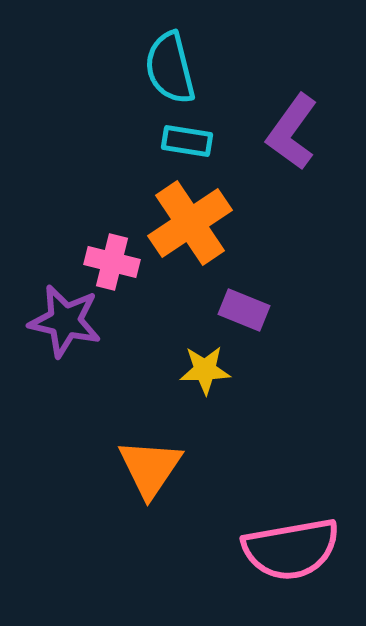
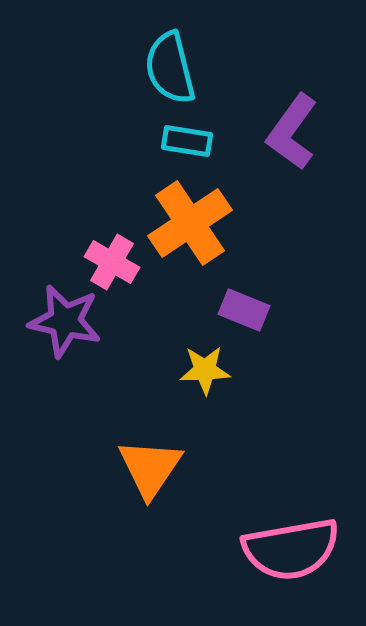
pink cross: rotated 16 degrees clockwise
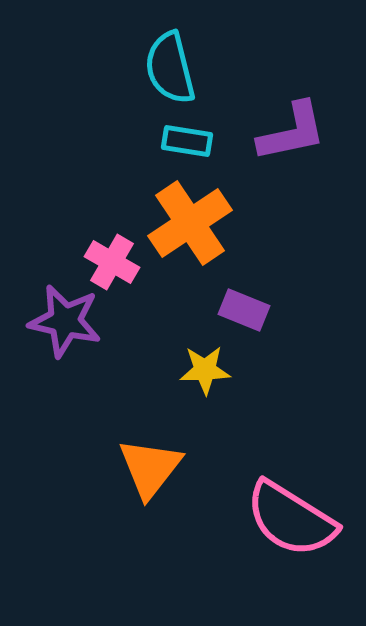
purple L-shape: rotated 138 degrees counterclockwise
orange triangle: rotated 4 degrees clockwise
pink semicircle: moved 30 px up; rotated 42 degrees clockwise
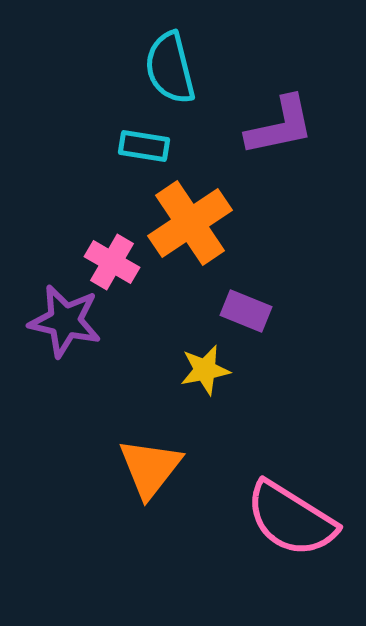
purple L-shape: moved 12 px left, 6 px up
cyan rectangle: moved 43 px left, 5 px down
purple rectangle: moved 2 px right, 1 px down
yellow star: rotated 9 degrees counterclockwise
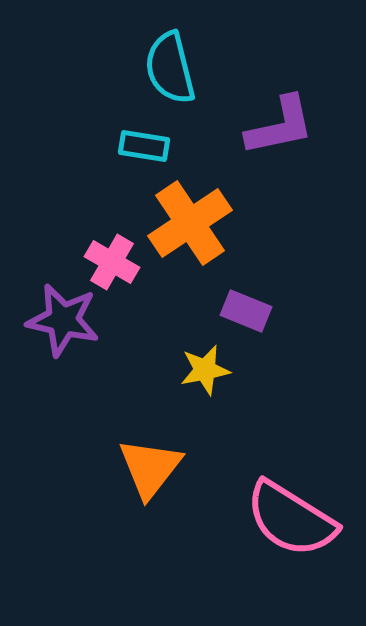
purple star: moved 2 px left, 1 px up
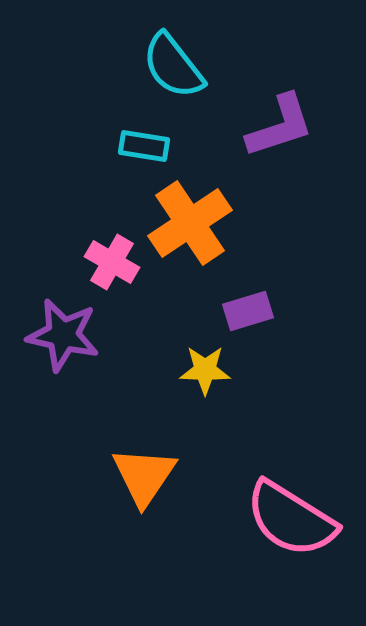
cyan semicircle: moved 3 px right, 2 px up; rotated 24 degrees counterclockwise
purple L-shape: rotated 6 degrees counterclockwise
purple rectangle: moved 2 px right; rotated 39 degrees counterclockwise
purple star: moved 15 px down
yellow star: rotated 12 degrees clockwise
orange triangle: moved 6 px left, 8 px down; rotated 4 degrees counterclockwise
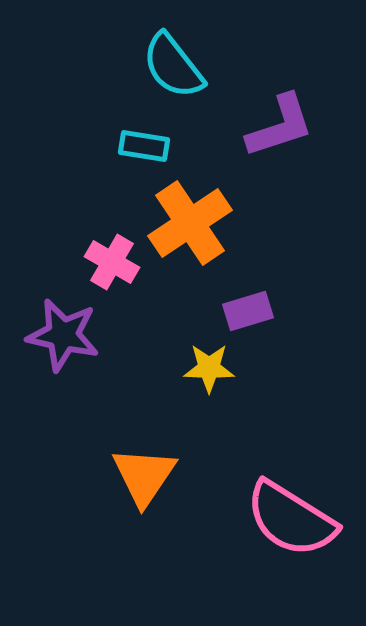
yellow star: moved 4 px right, 2 px up
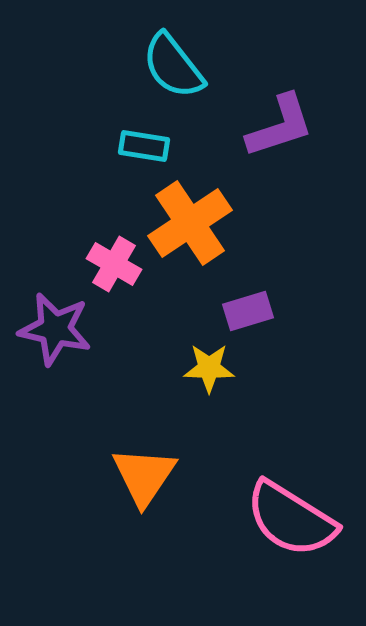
pink cross: moved 2 px right, 2 px down
purple star: moved 8 px left, 6 px up
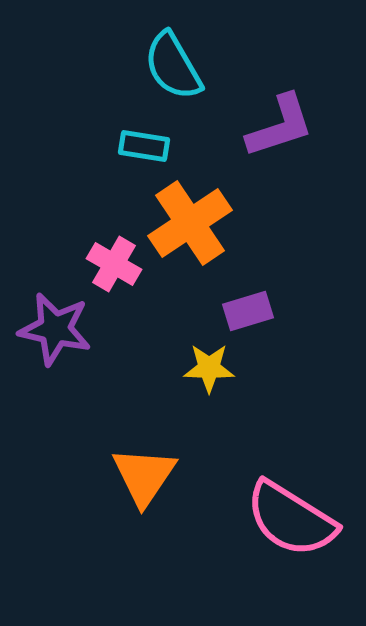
cyan semicircle: rotated 8 degrees clockwise
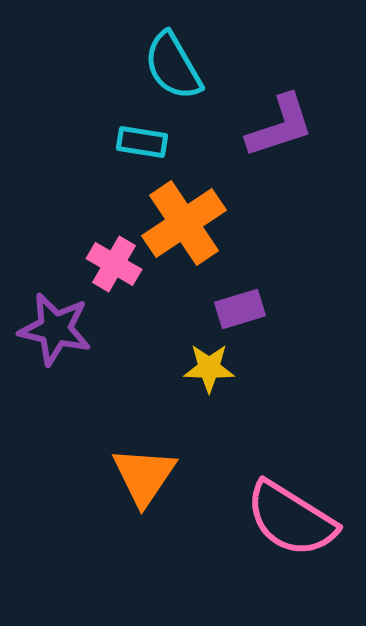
cyan rectangle: moved 2 px left, 4 px up
orange cross: moved 6 px left
purple rectangle: moved 8 px left, 2 px up
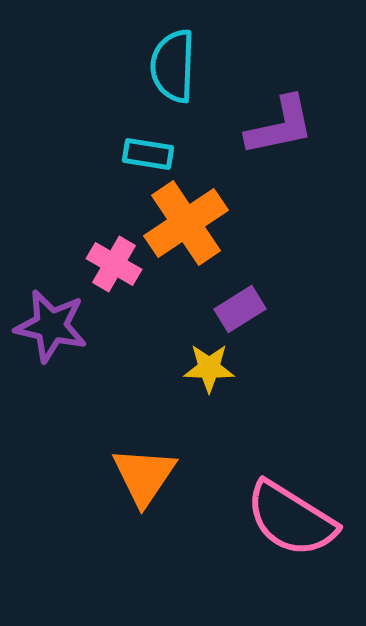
cyan semicircle: rotated 32 degrees clockwise
purple L-shape: rotated 6 degrees clockwise
cyan rectangle: moved 6 px right, 12 px down
orange cross: moved 2 px right
purple rectangle: rotated 15 degrees counterclockwise
purple star: moved 4 px left, 3 px up
